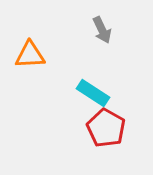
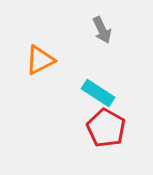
orange triangle: moved 10 px right, 5 px down; rotated 24 degrees counterclockwise
cyan rectangle: moved 5 px right
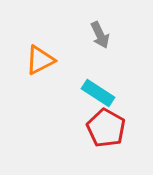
gray arrow: moved 2 px left, 5 px down
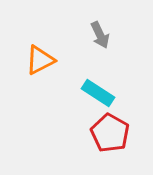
red pentagon: moved 4 px right, 5 px down
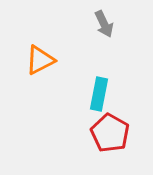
gray arrow: moved 4 px right, 11 px up
cyan rectangle: moved 1 px right, 1 px down; rotated 68 degrees clockwise
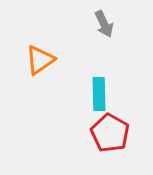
orange triangle: rotated 8 degrees counterclockwise
cyan rectangle: rotated 12 degrees counterclockwise
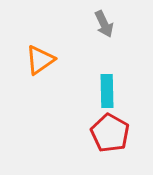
cyan rectangle: moved 8 px right, 3 px up
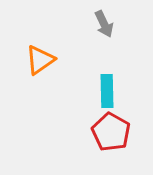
red pentagon: moved 1 px right, 1 px up
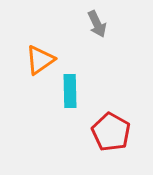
gray arrow: moved 7 px left
cyan rectangle: moved 37 px left
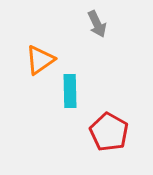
red pentagon: moved 2 px left
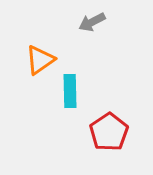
gray arrow: moved 5 px left, 2 px up; rotated 88 degrees clockwise
red pentagon: rotated 9 degrees clockwise
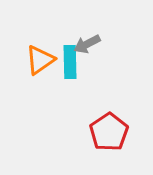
gray arrow: moved 5 px left, 22 px down
cyan rectangle: moved 29 px up
